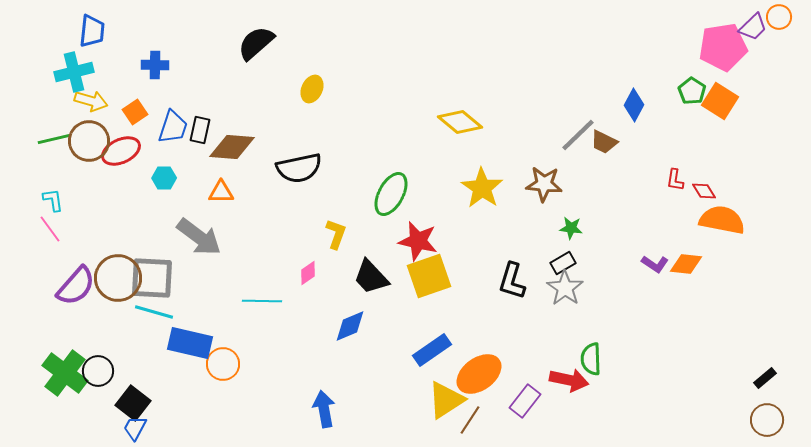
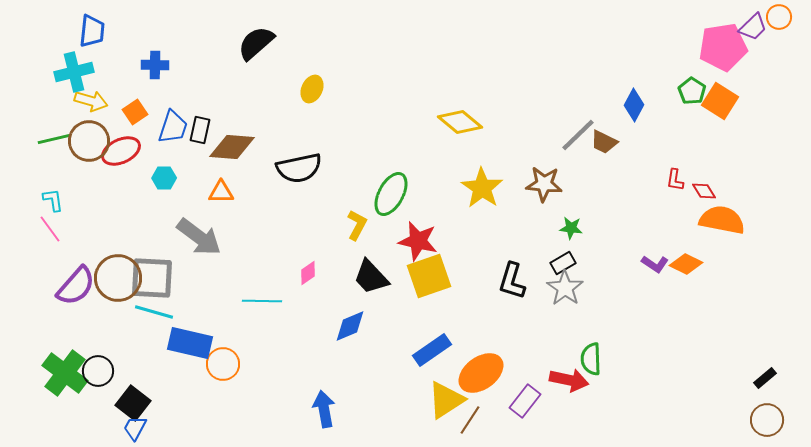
yellow L-shape at (336, 234): moved 21 px right, 9 px up; rotated 8 degrees clockwise
orange diamond at (686, 264): rotated 20 degrees clockwise
orange ellipse at (479, 374): moved 2 px right, 1 px up
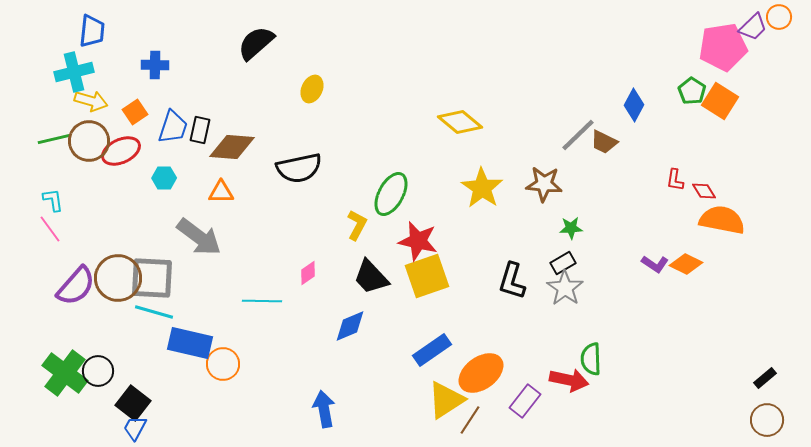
green star at (571, 228): rotated 10 degrees counterclockwise
yellow square at (429, 276): moved 2 px left
